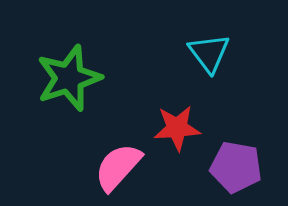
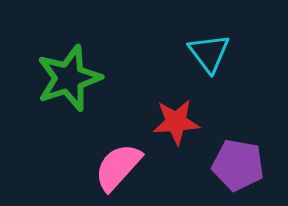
red star: moved 1 px left, 6 px up
purple pentagon: moved 2 px right, 2 px up
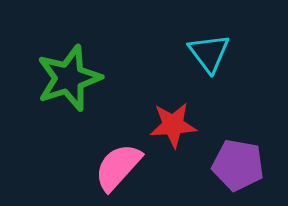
red star: moved 3 px left, 3 px down
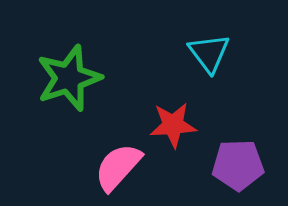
purple pentagon: rotated 12 degrees counterclockwise
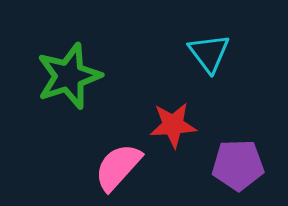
green star: moved 2 px up
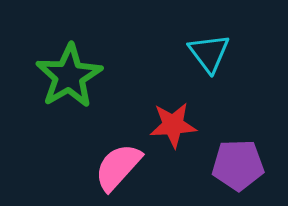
green star: rotated 12 degrees counterclockwise
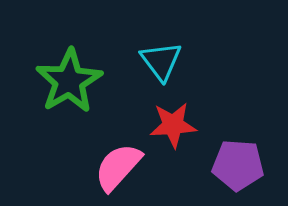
cyan triangle: moved 48 px left, 8 px down
green star: moved 5 px down
purple pentagon: rotated 6 degrees clockwise
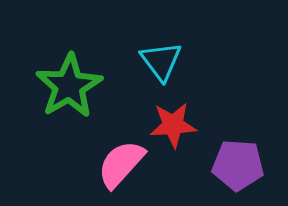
green star: moved 5 px down
pink semicircle: moved 3 px right, 3 px up
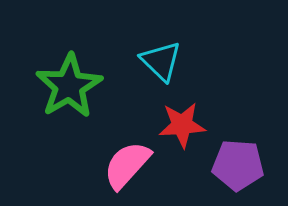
cyan triangle: rotated 9 degrees counterclockwise
red star: moved 9 px right
pink semicircle: moved 6 px right, 1 px down
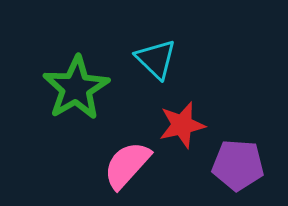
cyan triangle: moved 5 px left, 2 px up
green star: moved 7 px right, 2 px down
red star: rotated 9 degrees counterclockwise
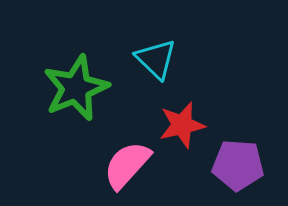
green star: rotated 8 degrees clockwise
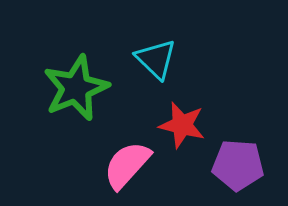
red star: rotated 27 degrees clockwise
